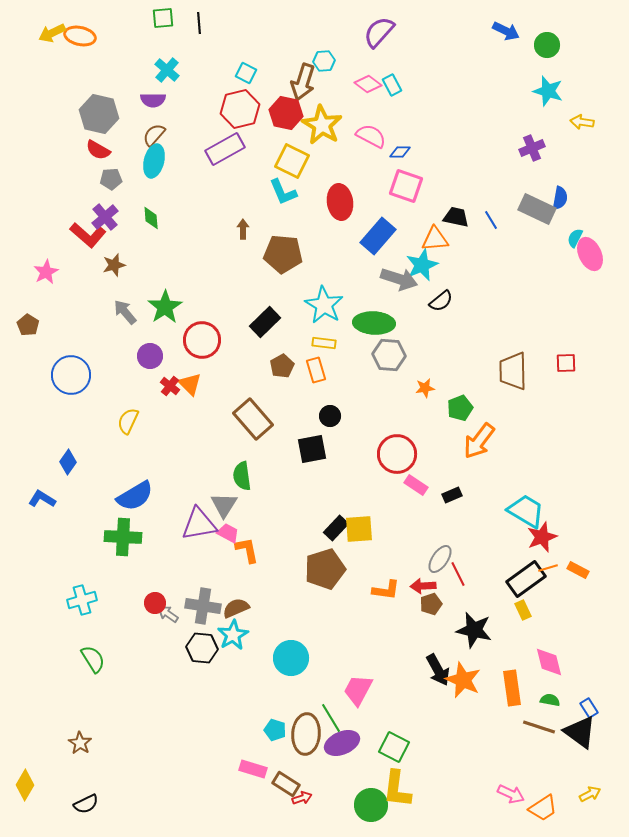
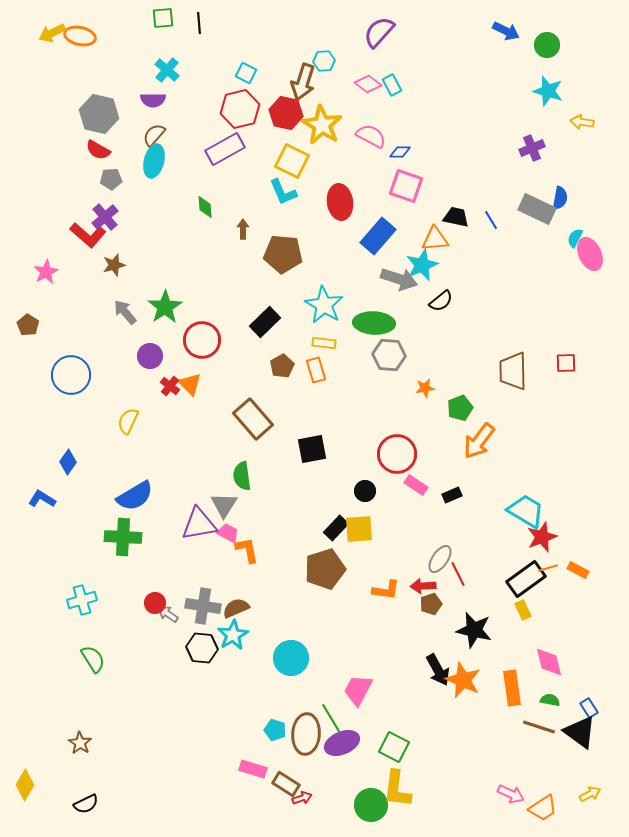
green diamond at (151, 218): moved 54 px right, 11 px up
black circle at (330, 416): moved 35 px right, 75 px down
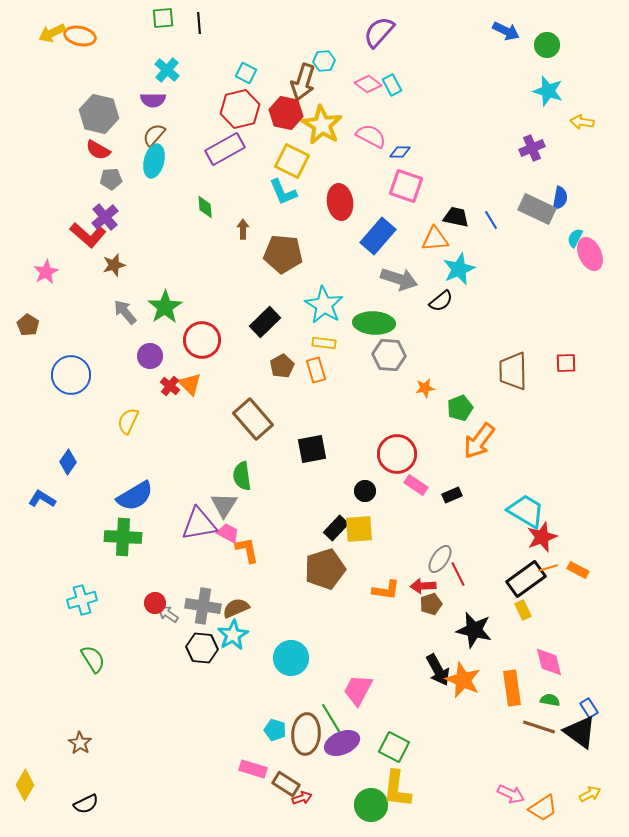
cyan star at (422, 265): moved 37 px right, 4 px down
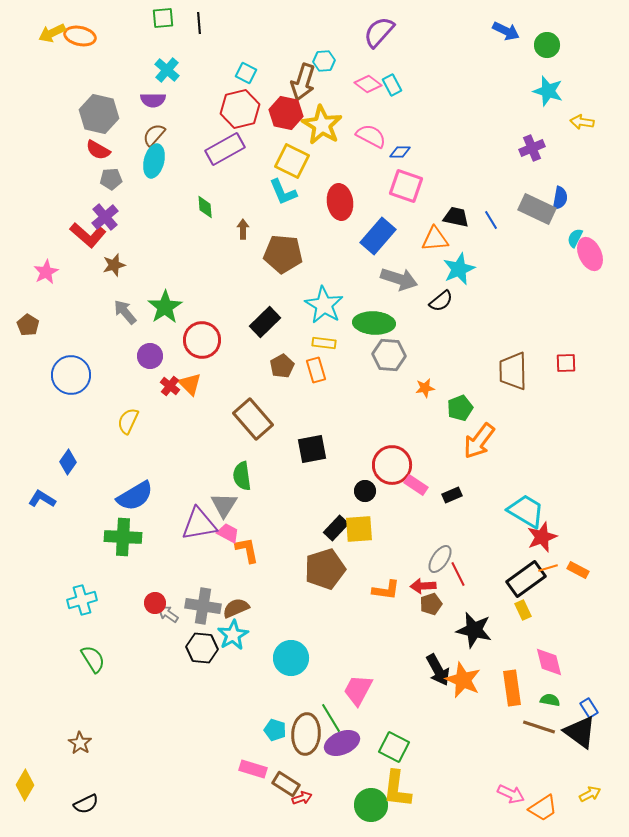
red circle at (397, 454): moved 5 px left, 11 px down
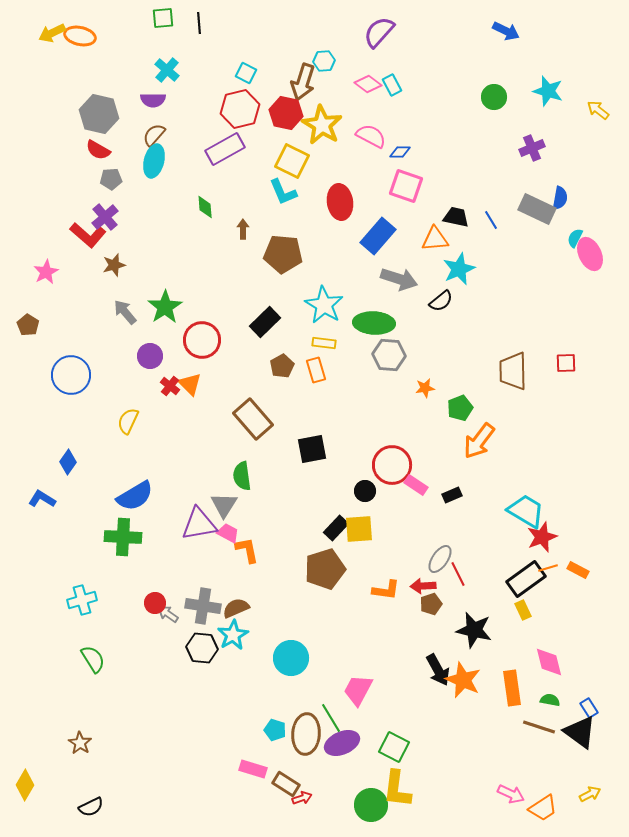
green circle at (547, 45): moved 53 px left, 52 px down
yellow arrow at (582, 122): moved 16 px right, 12 px up; rotated 30 degrees clockwise
black semicircle at (86, 804): moved 5 px right, 3 px down
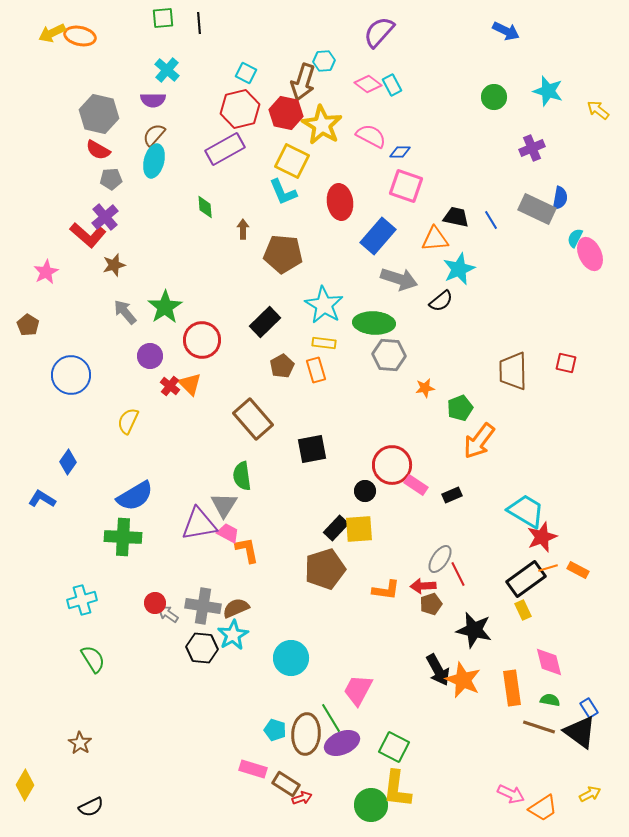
red square at (566, 363): rotated 15 degrees clockwise
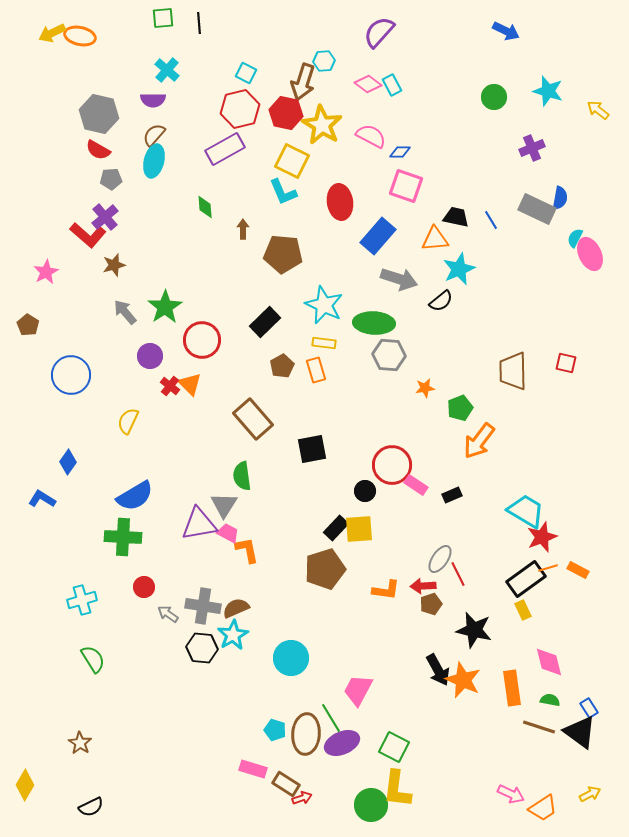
cyan star at (324, 305): rotated 6 degrees counterclockwise
red circle at (155, 603): moved 11 px left, 16 px up
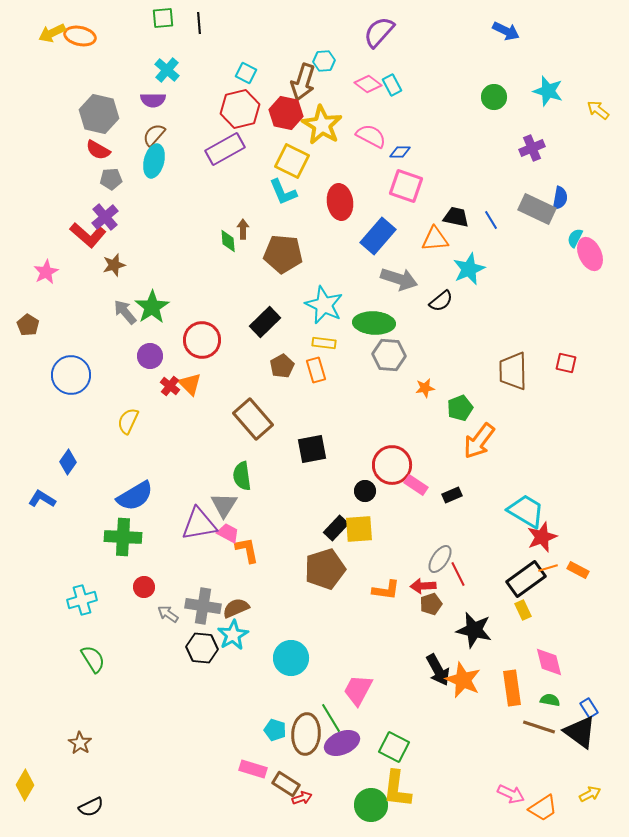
green diamond at (205, 207): moved 23 px right, 34 px down
cyan star at (459, 269): moved 10 px right
green star at (165, 307): moved 13 px left
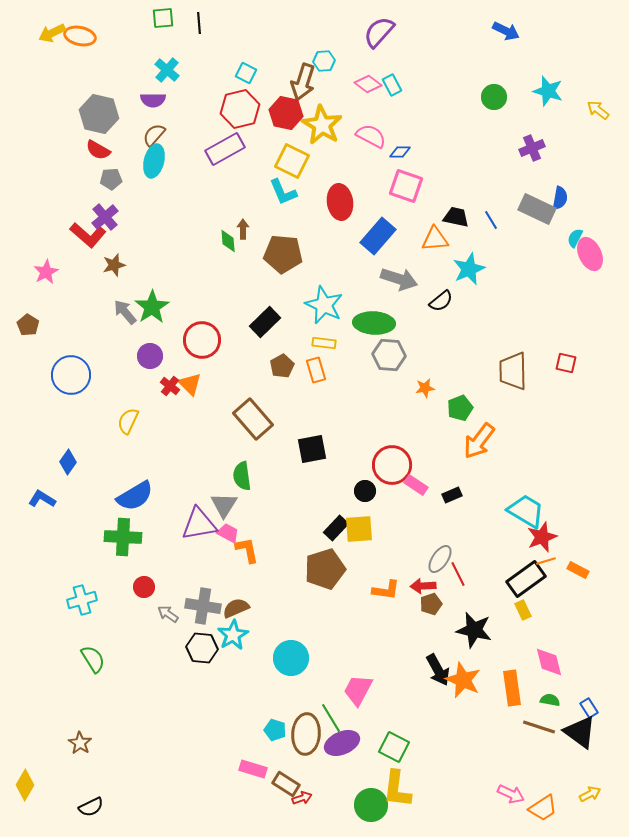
orange line at (548, 568): moved 2 px left, 7 px up
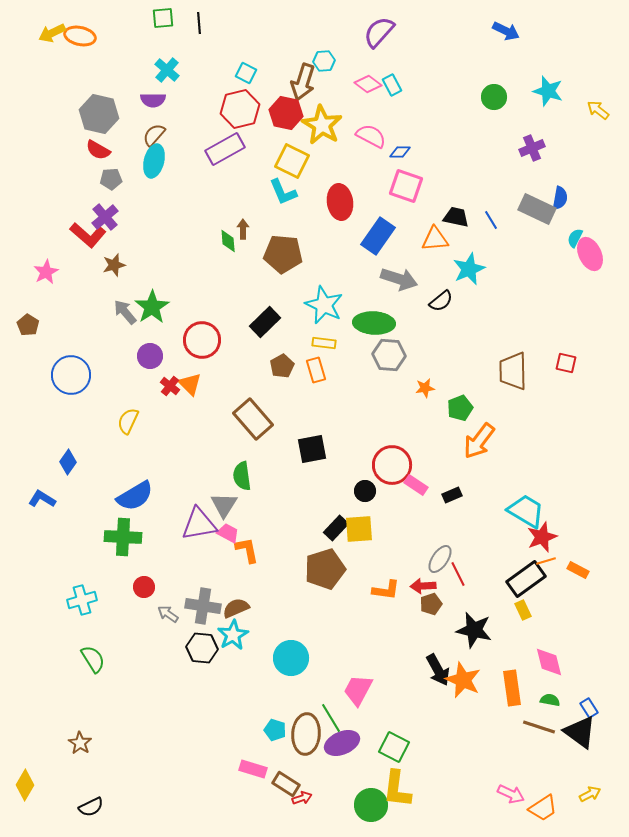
blue rectangle at (378, 236): rotated 6 degrees counterclockwise
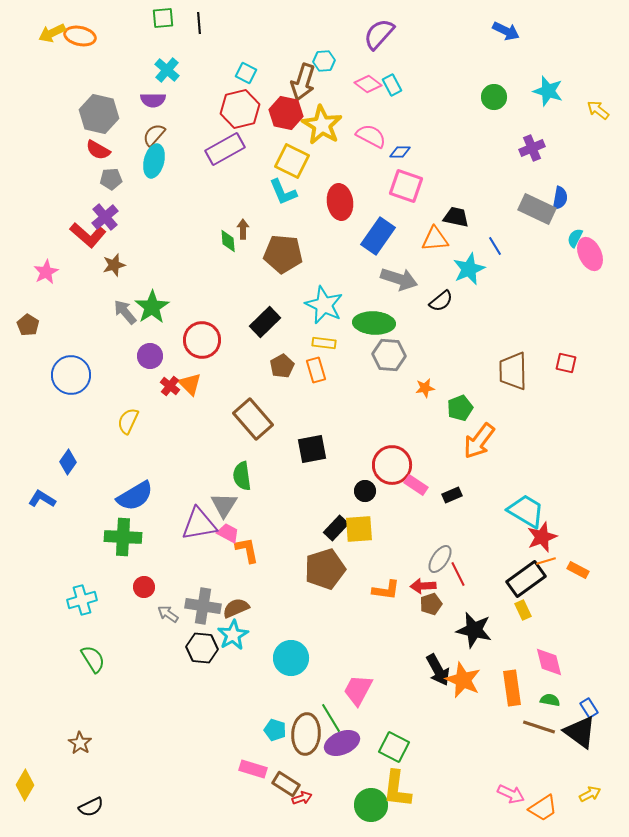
purple semicircle at (379, 32): moved 2 px down
blue line at (491, 220): moved 4 px right, 26 px down
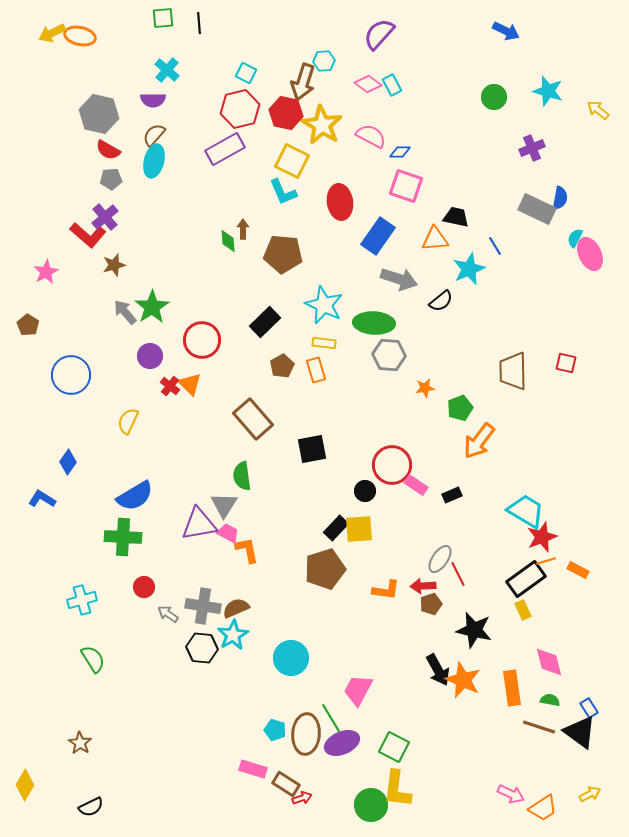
red semicircle at (98, 150): moved 10 px right
